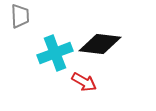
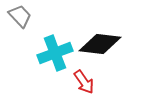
gray trapezoid: rotated 40 degrees counterclockwise
red arrow: rotated 25 degrees clockwise
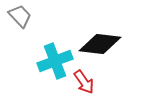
cyan cross: moved 8 px down
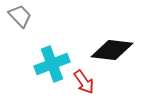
black diamond: moved 12 px right, 6 px down
cyan cross: moved 3 px left, 3 px down
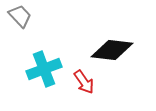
cyan cross: moved 8 px left, 5 px down
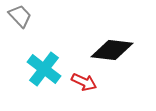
cyan cross: rotated 32 degrees counterclockwise
red arrow: rotated 30 degrees counterclockwise
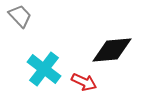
black diamond: rotated 12 degrees counterclockwise
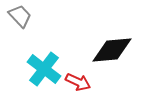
red arrow: moved 6 px left
